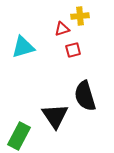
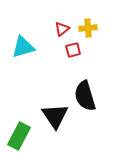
yellow cross: moved 8 px right, 12 px down
red triangle: rotated 21 degrees counterclockwise
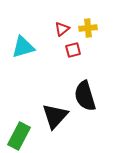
black triangle: rotated 16 degrees clockwise
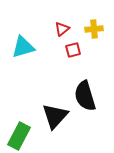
yellow cross: moved 6 px right, 1 px down
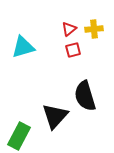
red triangle: moved 7 px right
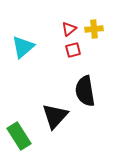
cyan triangle: rotated 25 degrees counterclockwise
black semicircle: moved 5 px up; rotated 8 degrees clockwise
green rectangle: rotated 60 degrees counterclockwise
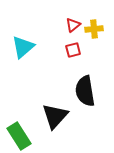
red triangle: moved 4 px right, 4 px up
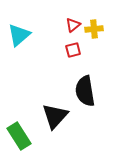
cyan triangle: moved 4 px left, 12 px up
